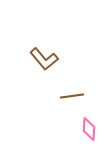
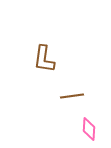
brown L-shape: rotated 48 degrees clockwise
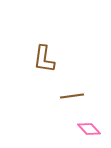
pink diamond: rotated 45 degrees counterclockwise
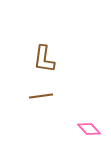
brown line: moved 31 px left
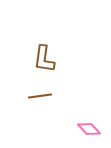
brown line: moved 1 px left
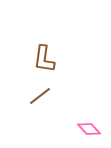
brown line: rotated 30 degrees counterclockwise
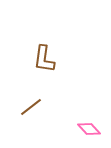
brown line: moved 9 px left, 11 px down
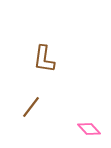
brown line: rotated 15 degrees counterclockwise
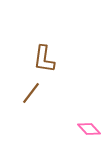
brown line: moved 14 px up
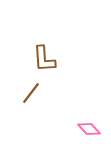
brown L-shape: rotated 12 degrees counterclockwise
